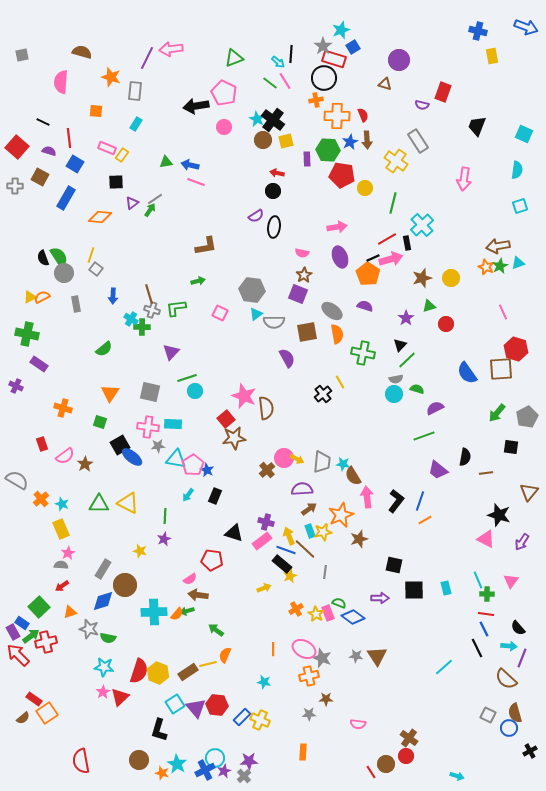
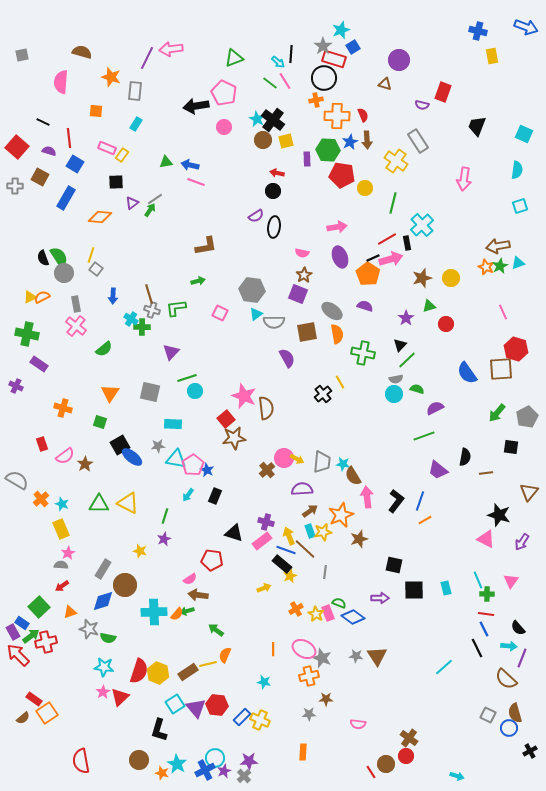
pink cross at (148, 427): moved 72 px left, 101 px up; rotated 30 degrees clockwise
brown arrow at (309, 509): moved 1 px right, 2 px down
green line at (165, 516): rotated 14 degrees clockwise
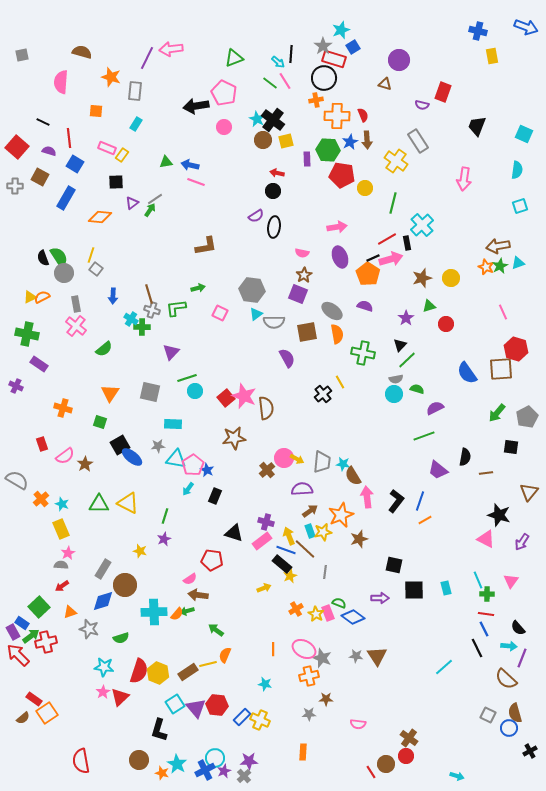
green arrow at (198, 281): moved 7 px down
red square at (226, 419): moved 21 px up
cyan arrow at (188, 495): moved 6 px up
green semicircle at (108, 638): moved 13 px right; rotated 28 degrees counterclockwise
cyan star at (264, 682): moved 1 px right, 2 px down
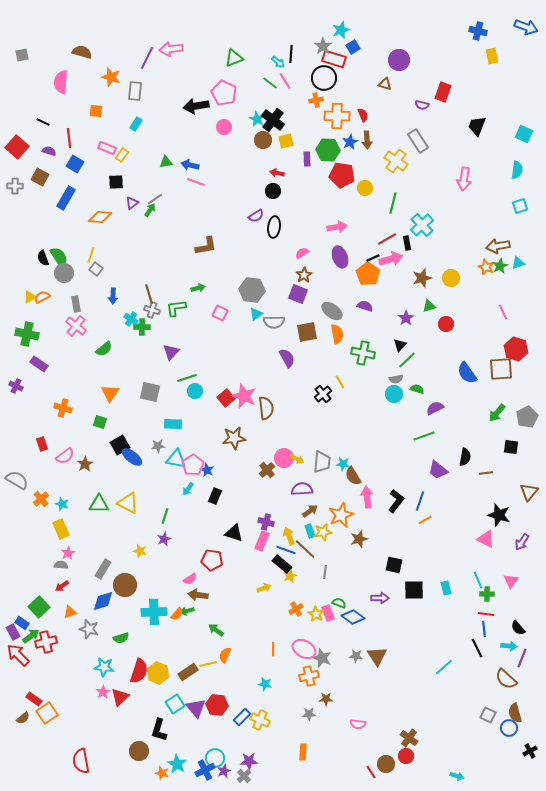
pink semicircle at (302, 253): rotated 136 degrees clockwise
pink rectangle at (262, 541): rotated 30 degrees counterclockwise
blue line at (484, 629): rotated 21 degrees clockwise
brown circle at (139, 760): moved 9 px up
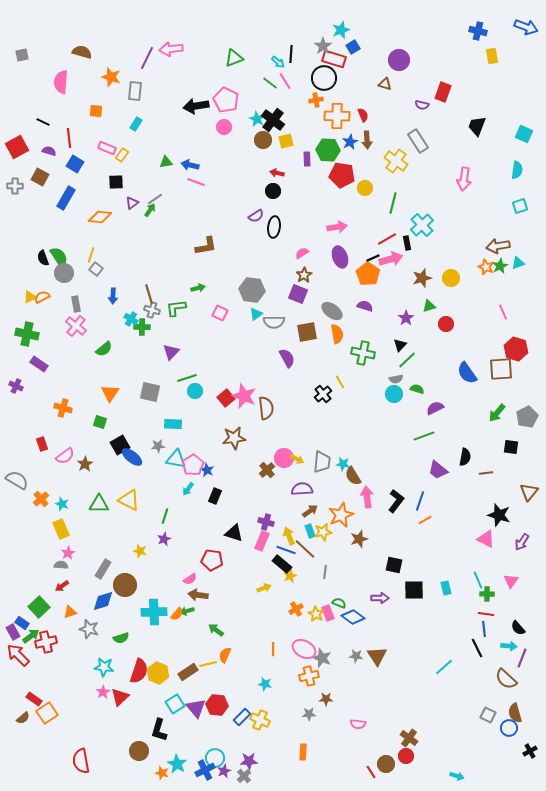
pink pentagon at (224, 93): moved 2 px right, 7 px down
red square at (17, 147): rotated 20 degrees clockwise
yellow triangle at (128, 503): moved 1 px right, 3 px up
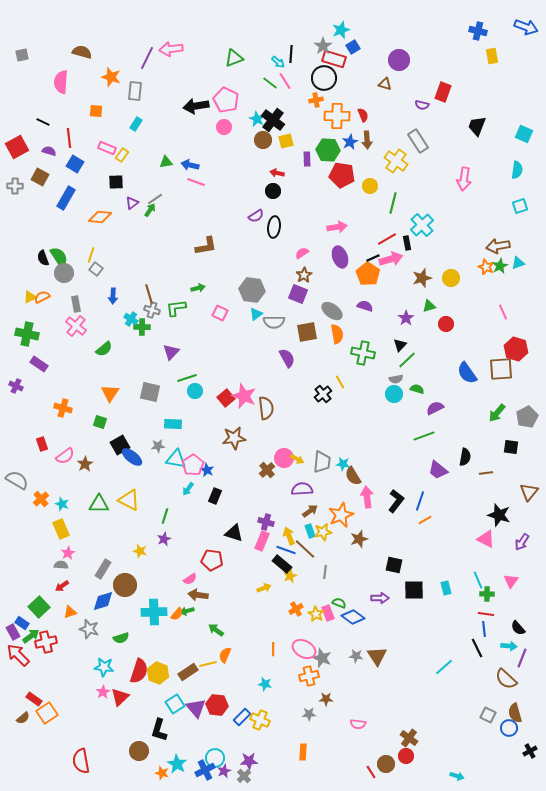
yellow circle at (365, 188): moved 5 px right, 2 px up
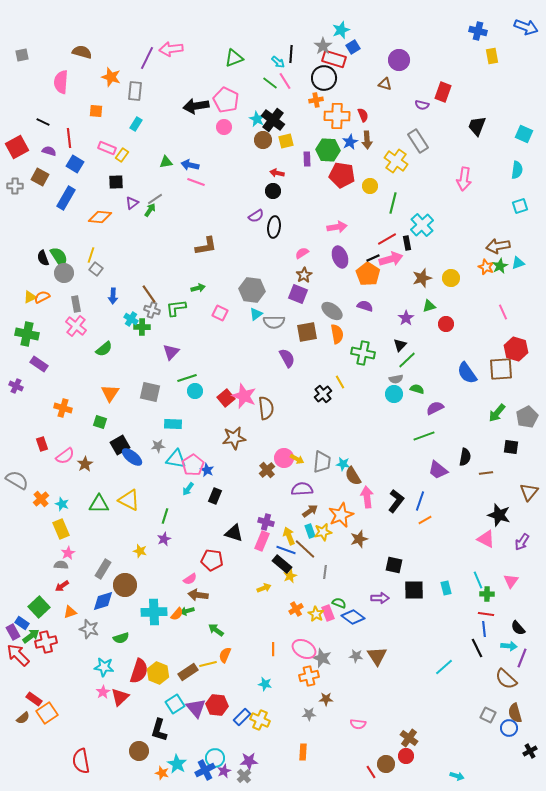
brown line at (149, 294): rotated 18 degrees counterclockwise
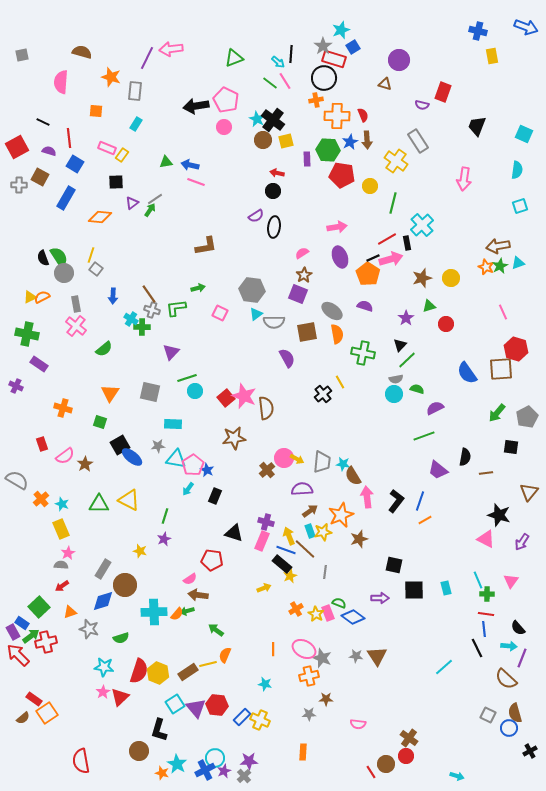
gray cross at (15, 186): moved 4 px right, 1 px up
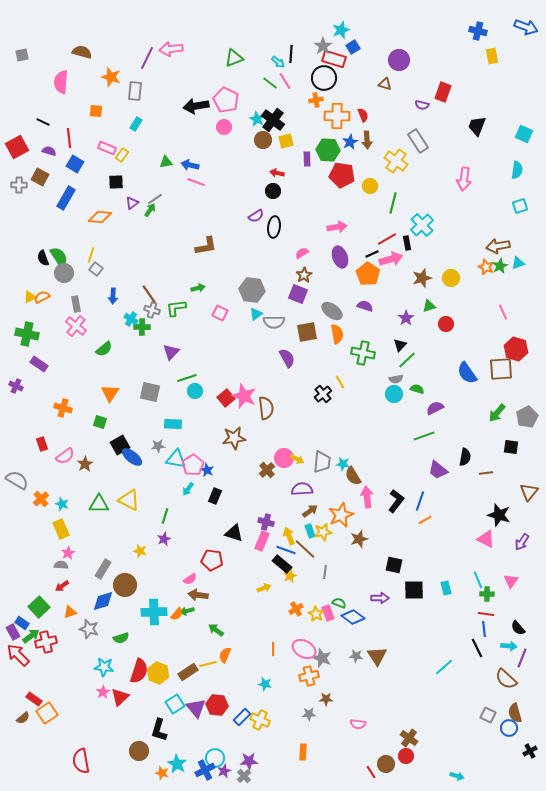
black line at (373, 258): moved 1 px left, 4 px up
